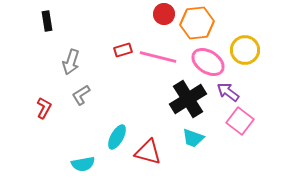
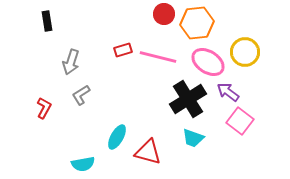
yellow circle: moved 2 px down
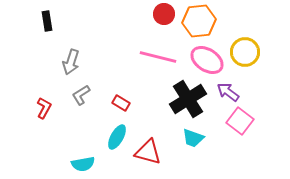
orange hexagon: moved 2 px right, 2 px up
red rectangle: moved 2 px left, 53 px down; rotated 48 degrees clockwise
pink ellipse: moved 1 px left, 2 px up
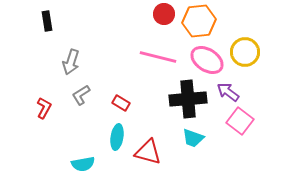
black cross: rotated 27 degrees clockwise
cyan ellipse: rotated 20 degrees counterclockwise
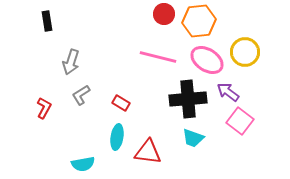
red triangle: rotated 8 degrees counterclockwise
